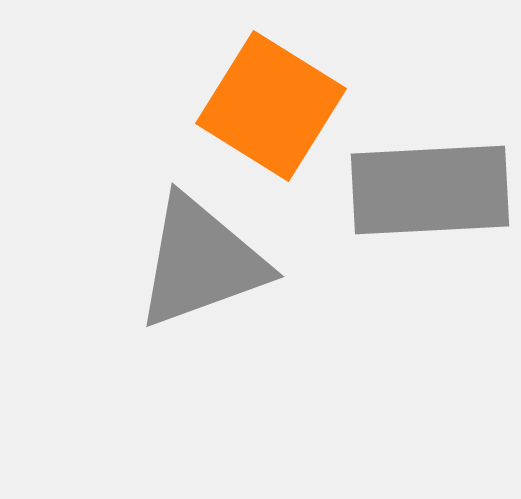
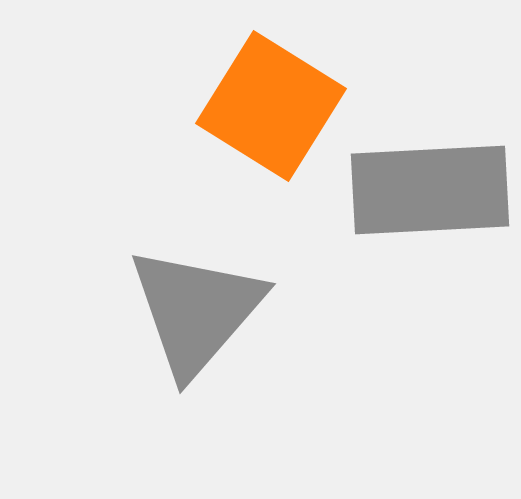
gray triangle: moved 5 px left, 49 px down; rotated 29 degrees counterclockwise
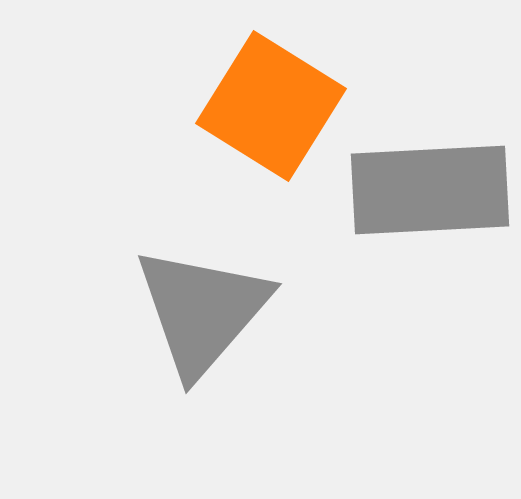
gray triangle: moved 6 px right
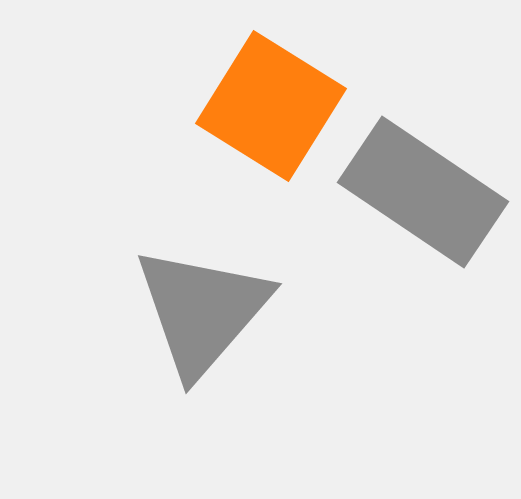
gray rectangle: moved 7 px left, 2 px down; rotated 37 degrees clockwise
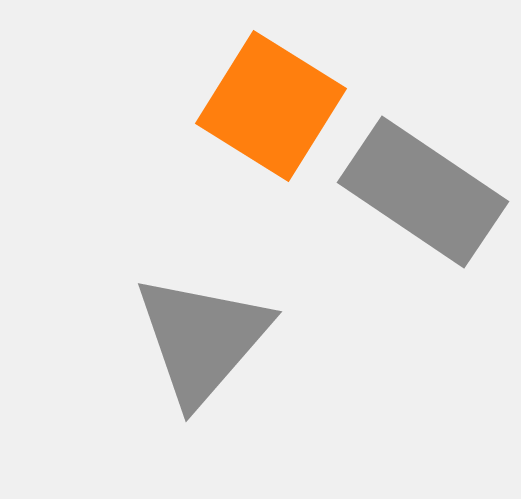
gray triangle: moved 28 px down
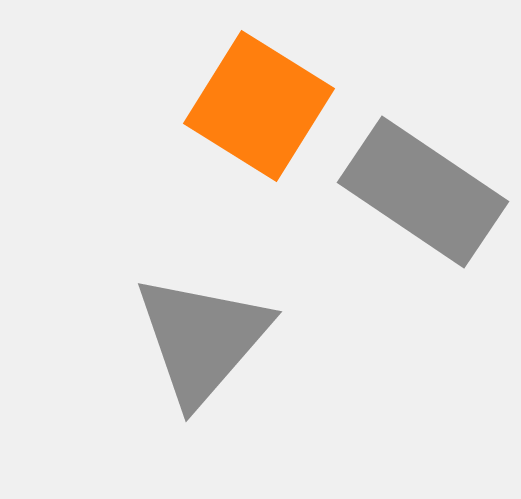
orange square: moved 12 px left
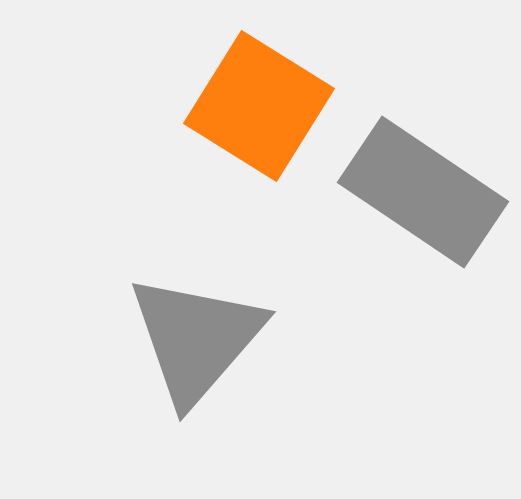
gray triangle: moved 6 px left
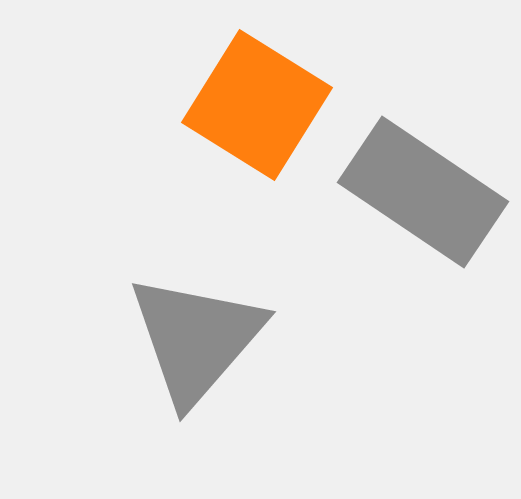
orange square: moved 2 px left, 1 px up
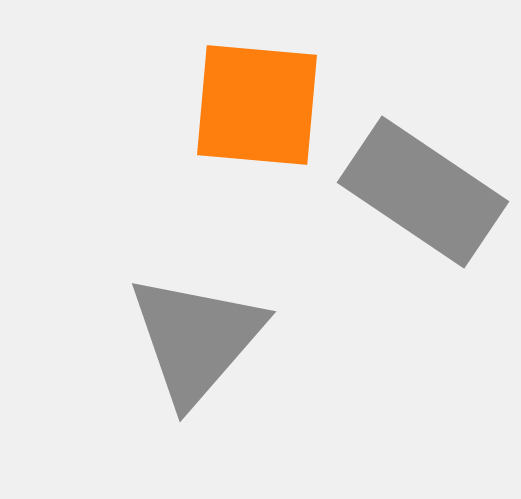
orange square: rotated 27 degrees counterclockwise
